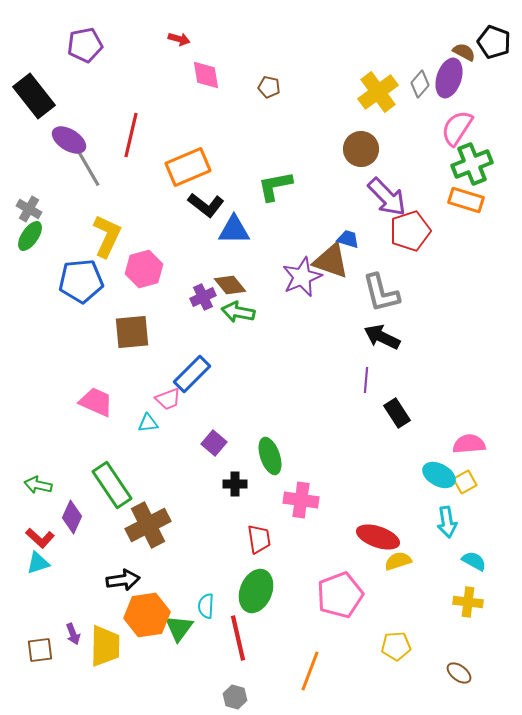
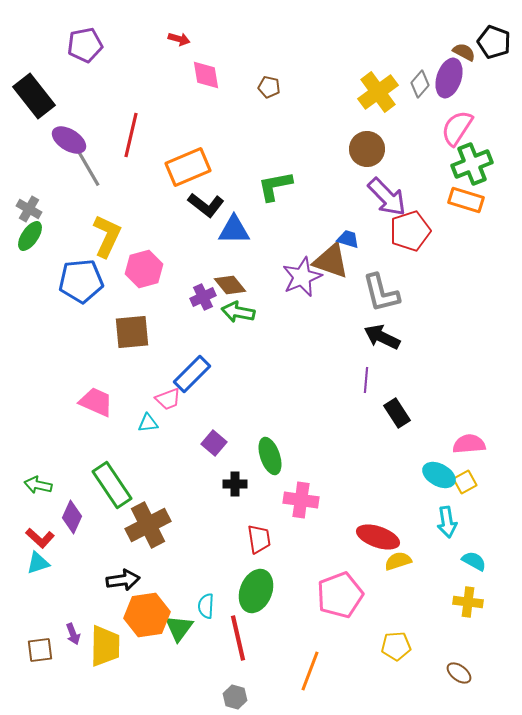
brown circle at (361, 149): moved 6 px right
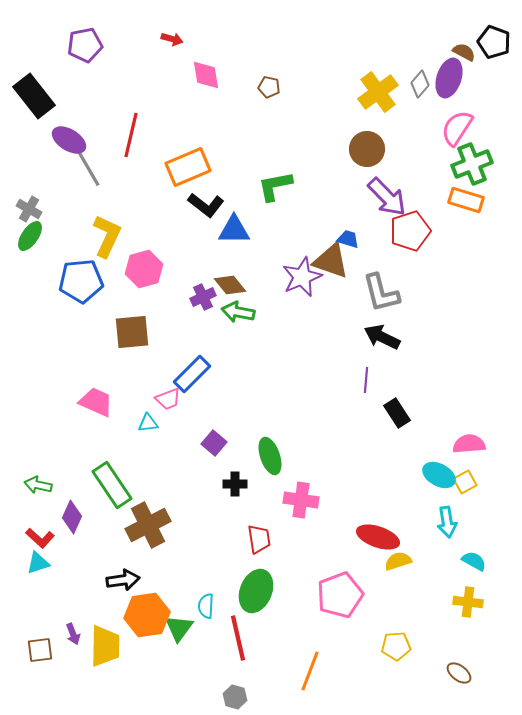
red arrow at (179, 39): moved 7 px left
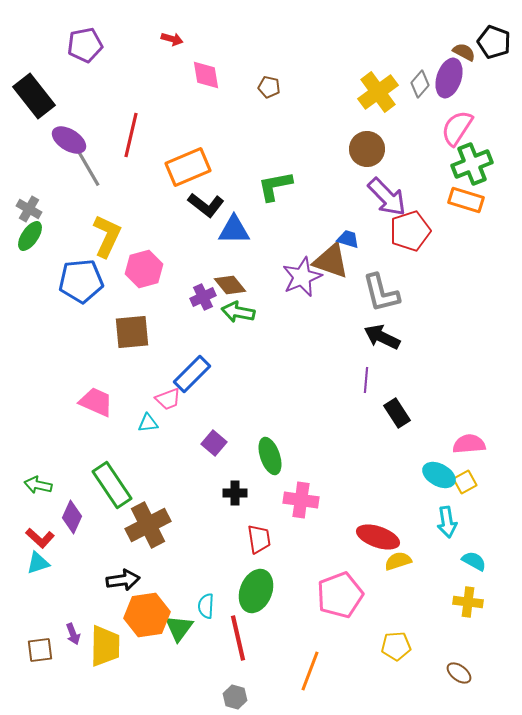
black cross at (235, 484): moved 9 px down
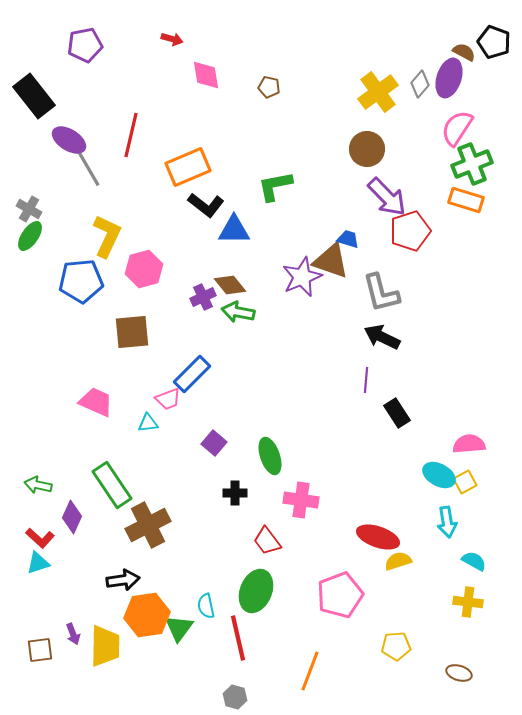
red trapezoid at (259, 539): moved 8 px right, 2 px down; rotated 152 degrees clockwise
cyan semicircle at (206, 606): rotated 15 degrees counterclockwise
brown ellipse at (459, 673): rotated 20 degrees counterclockwise
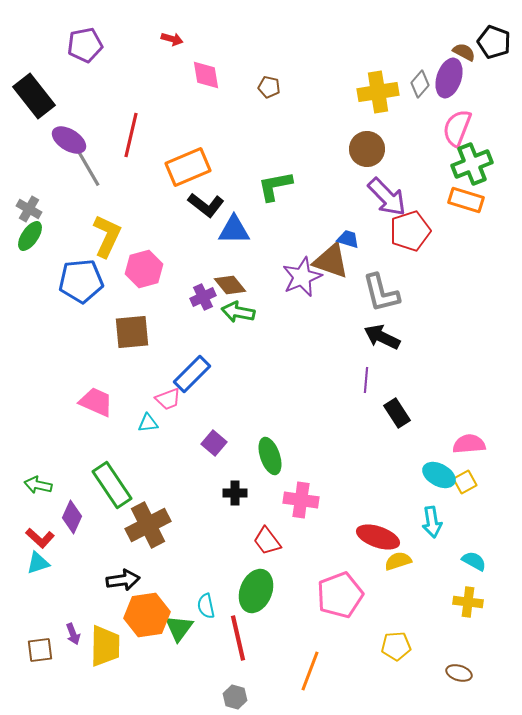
yellow cross at (378, 92): rotated 27 degrees clockwise
pink semicircle at (457, 128): rotated 12 degrees counterclockwise
cyan arrow at (447, 522): moved 15 px left
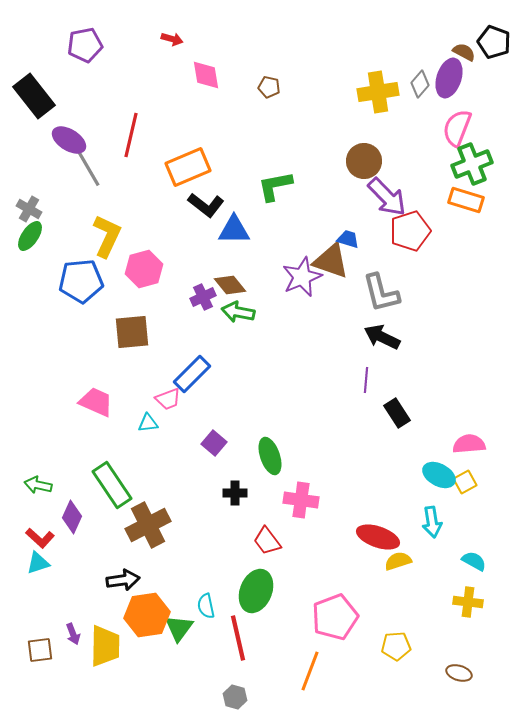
brown circle at (367, 149): moved 3 px left, 12 px down
pink pentagon at (340, 595): moved 5 px left, 22 px down
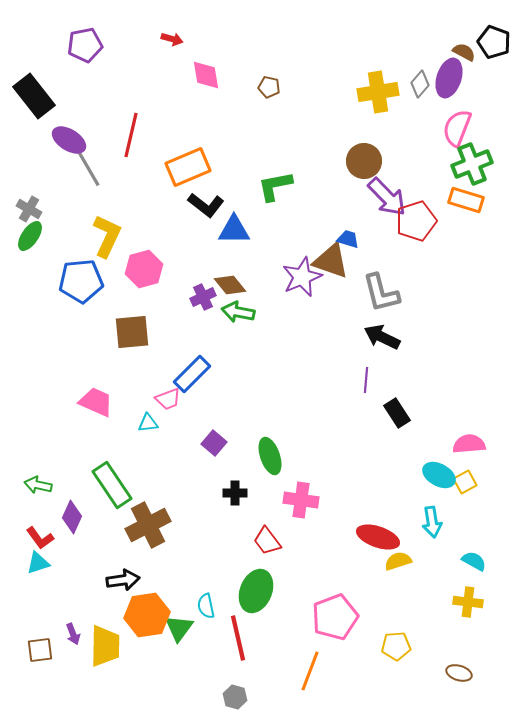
red pentagon at (410, 231): moved 6 px right, 10 px up
red L-shape at (40, 538): rotated 12 degrees clockwise
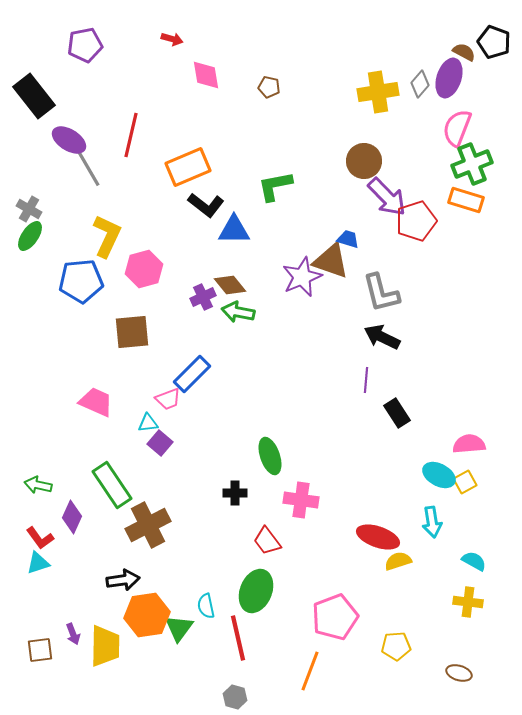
purple square at (214, 443): moved 54 px left
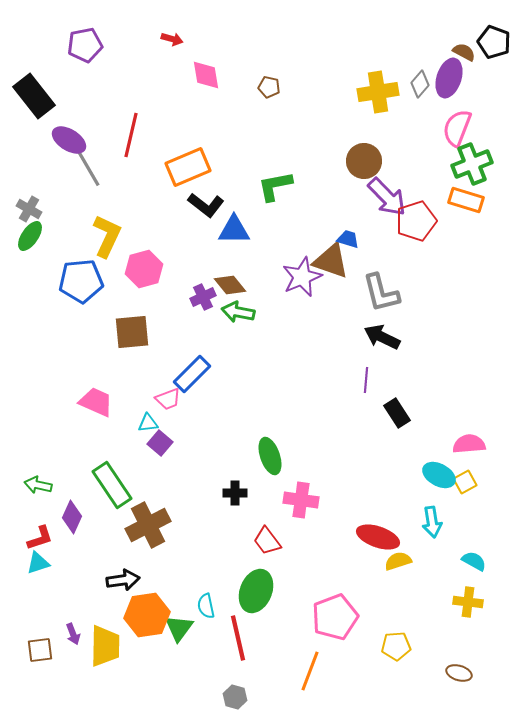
red L-shape at (40, 538): rotated 72 degrees counterclockwise
